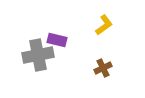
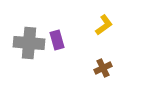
purple rectangle: rotated 60 degrees clockwise
gray cross: moved 9 px left, 12 px up; rotated 16 degrees clockwise
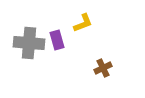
yellow L-shape: moved 21 px left, 2 px up; rotated 15 degrees clockwise
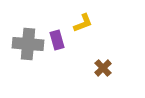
gray cross: moved 1 px left, 1 px down
brown cross: rotated 18 degrees counterclockwise
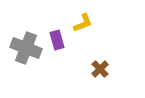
gray cross: moved 2 px left, 4 px down; rotated 16 degrees clockwise
brown cross: moved 3 px left, 1 px down
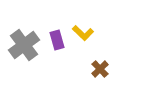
yellow L-shape: moved 10 px down; rotated 65 degrees clockwise
gray cross: moved 2 px left, 3 px up; rotated 32 degrees clockwise
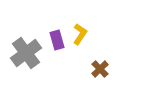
yellow L-shape: moved 3 px left, 1 px down; rotated 100 degrees counterclockwise
gray cross: moved 2 px right, 8 px down
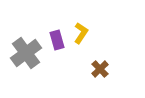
yellow L-shape: moved 1 px right, 1 px up
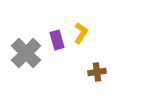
gray cross: rotated 8 degrees counterclockwise
brown cross: moved 3 px left, 3 px down; rotated 36 degrees clockwise
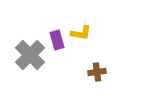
yellow L-shape: rotated 65 degrees clockwise
gray cross: moved 4 px right, 2 px down
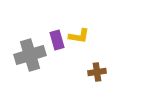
yellow L-shape: moved 2 px left, 3 px down
gray cross: rotated 28 degrees clockwise
